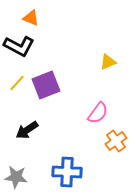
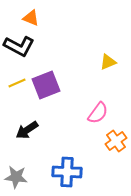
yellow line: rotated 24 degrees clockwise
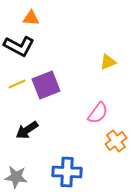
orange triangle: rotated 18 degrees counterclockwise
yellow line: moved 1 px down
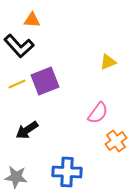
orange triangle: moved 1 px right, 2 px down
black L-shape: rotated 20 degrees clockwise
purple square: moved 1 px left, 4 px up
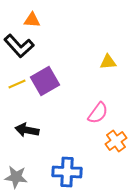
yellow triangle: rotated 18 degrees clockwise
purple square: rotated 8 degrees counterclockwise
black arrow: rotated 45 degrees clockwise
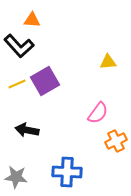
orange cross: rotated 10 degrees clockwise
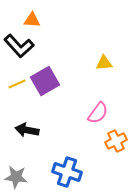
yellow triangle: moved 4 px left, 1 px down
blue cross: rotated 16 degrees clockwise
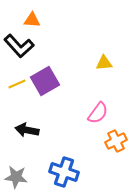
blue cross: moved 3 px left
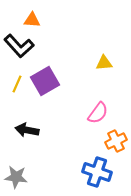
yellow line: rotated 42 degrees counterclockwise
blue cross: moved 33 px right
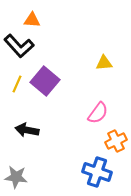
purple square: rotated 20 degrees counterclockwise
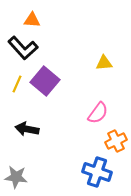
black L-shape: moved 4 px right, 2 px down
black arrow: moved 1 px up
